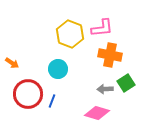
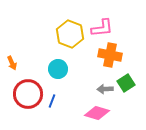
orange arrow: rotated 32 degrees clockwise
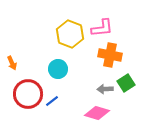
blue line: rotated 32 degrees clockwise
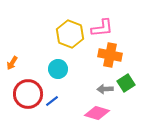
orange arrow: rotated 56 degrees clockwise
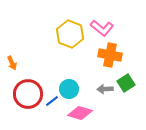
pink L-shape: rotated 45 degrees clockwise
orange arrow: rotated 56 degrees counterclockwise
cyan circle: moved 11 px right, 20 px down
pink diamond: moved 17 px left
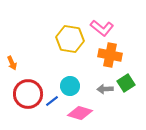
yellow hexagon: moved 5 px down; rotated 12 degrees counterclockwise
cyan circle: moved 1 px right, 3 px up
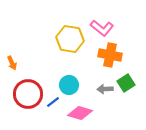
cyan circle: moved 1 px left, 1 px up
blue line: moved 1 px right, 1 px down
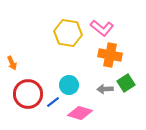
yellow hexagon: moved 2 px left, 6 px up
